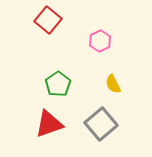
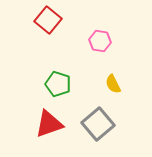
pink hexagon: rotated 25 degrees counterclockwise
green pentagon: rotated 20 degrees counterclockwise
gray square: moved 3 px left
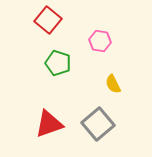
green pentagon: moved 21 px up
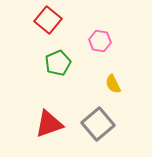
green pentagon: rotated 30 degrees clockwise
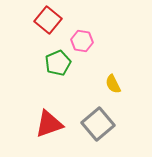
pink hexagon: moved 18 px left
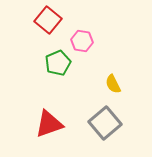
gray square: moved 7 px right, 1 px up
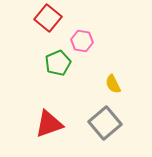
red square: moved 2 px up
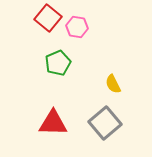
pink hexagon: moved 5 px left, 14 px up
red triangle: moved 4 px right, 1 px up; rotated 20 degrees clockwise
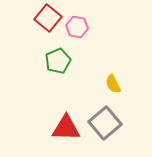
green pentagon: moved 2 px up
red triangle: moved 13 px right, 5 px down
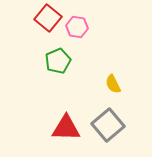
gray square: moved 3 px right, 2 px down
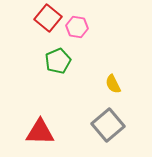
red triangle: moved 26 px left, 4 px down
